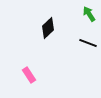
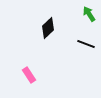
black line: moved 2 px left, 1 px down
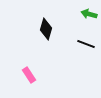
green arrow: rotated 42 degrees counterclockwise
black diamond: moved 2 px left, 1 px down; rotated 30 degrees counterclockwise
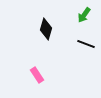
green arrow: moved 5 px left, 1 px down; rotated 70 degrees counterclockwise
pink rectangle: moved 8 px right
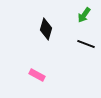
pink rectangle: rotated 28 degrees counterclockwise
